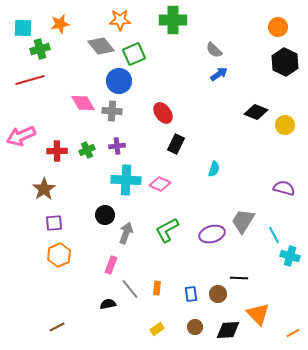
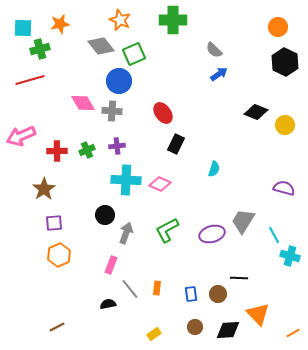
orange star at (120, 20): rotated 25 degrees clockwise
yellow rectangle at (157, 329): moved 3 px left, 5 px down
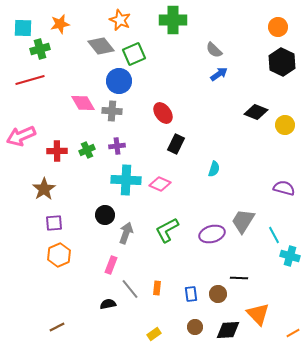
black hexagon at (285, 62): moved 3 px left
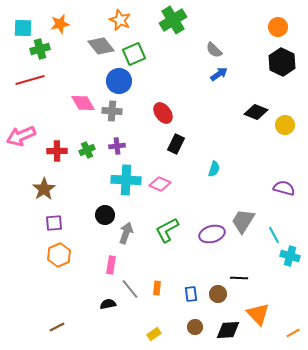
green cross at (173, 20): rotated 32 degrees counterclockwise
pink rectangle at (111, 265): rotated 12 degrees counterclockwise
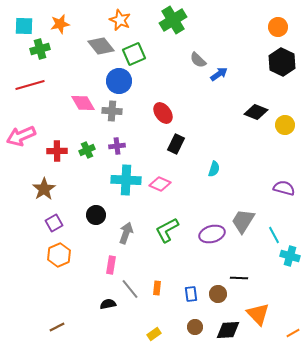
cyan square at (23, 28): moved 1 px right, 2 px up
gray semicircle at (214, 50): moved 16 px left, 10 px down
red line at (30, 80): moved 5 px down
black circle at (105, 215): moved 9 px left
purple square at (54, 223): rotated 24 degrees counterclockwise
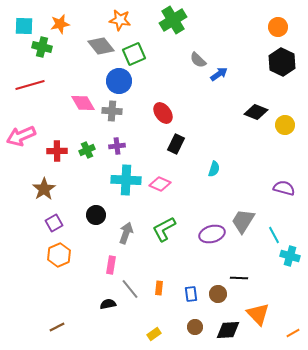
orange star at (120, 20): rotated 15 degrees counterclockwise
green cross at (40, 49): moved 2 px right, 2 px up; rotated 30 degrees clockwise
green L-shape at (167, 230): moved 3 px left, 1 px up
orange rectangle at (157, 288): moved 2 px right
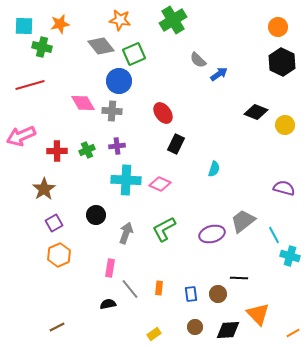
gray trapezoid at (243, 221): rotated 20 degrees clockwise
pink rectangle at (111, 265): moved 1 px left, 3 px down
